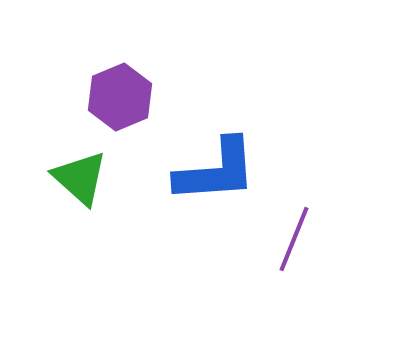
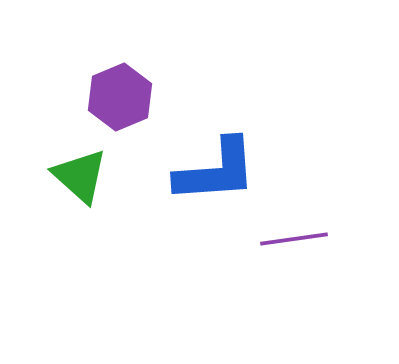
green triangle: moved 2 px up
purple line: rotated 60 degrees clockwise
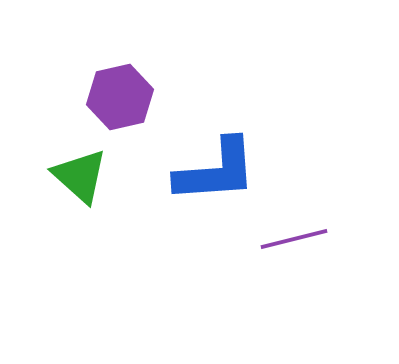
purple hexagon: rotated 10 degrees clockwise
purple line: rotated 6 degrees counterclockwise
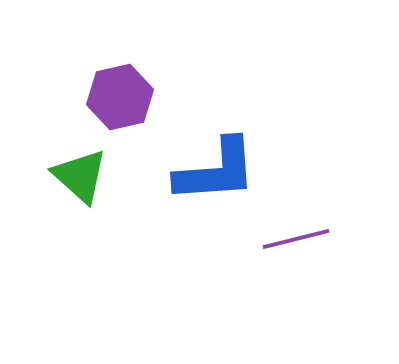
purple line: moved 2 px right
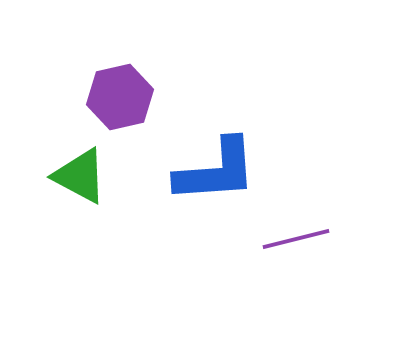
green triangle: rotated 14 degrees counterclockwise
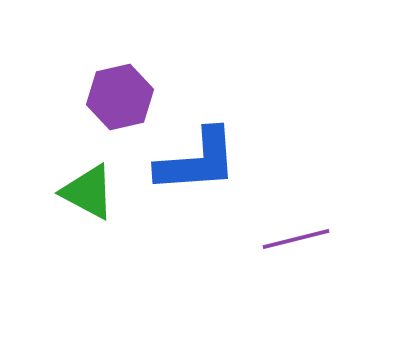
blue L-shape: moved 19 px left, 10 px up
green triangle: moved 8 px right, 16 px down
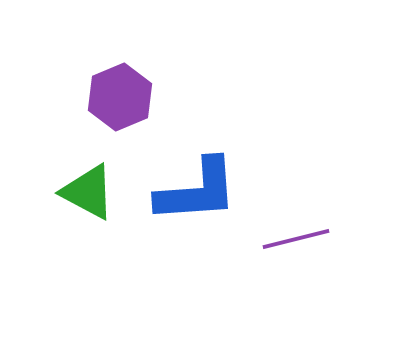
purple hexagon: rotated 10 degrees counterclockwise
blue L-shape: moved 30 px down
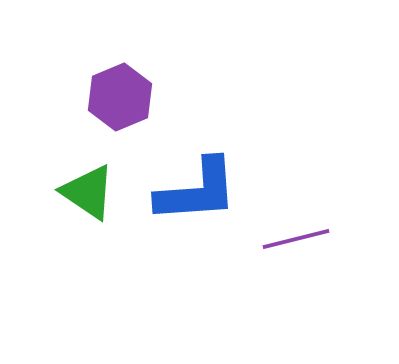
green triangle: rotated 6 degrees clockwise
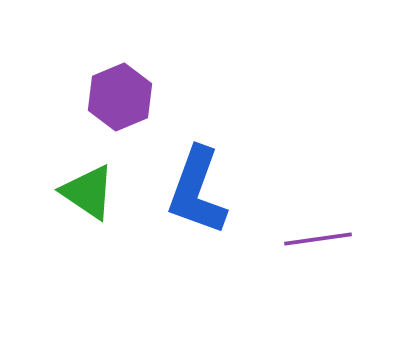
blue L-shape: rotated 114 degrees clockwise
purple line: moved 22 px right; rotated 6 degrees clockwise
